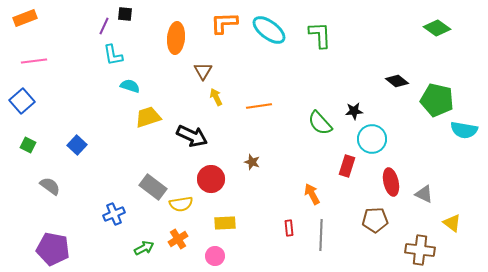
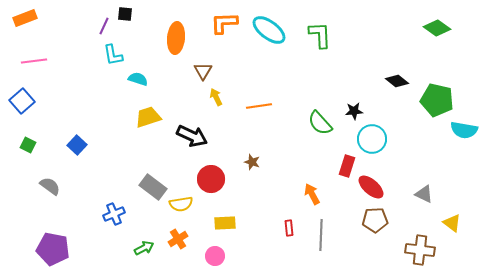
cyan semicircle at (130, 86): moved 8 px right, 7 px up
red ellipse at (391, 182): moved 20 px left, 5 px down; rotated 36 degrees counterclockwise
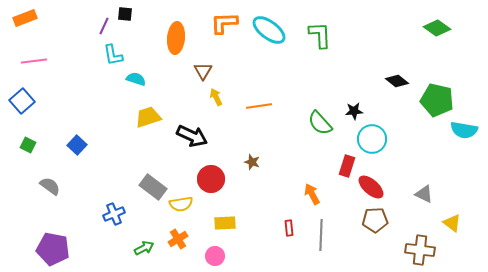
cyan semicircle at (138, 79): moved 2 px left
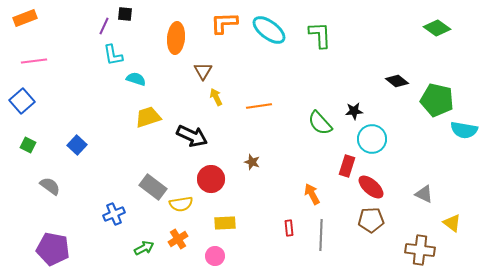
brown pentagon at (375, 220): moved 4 px left
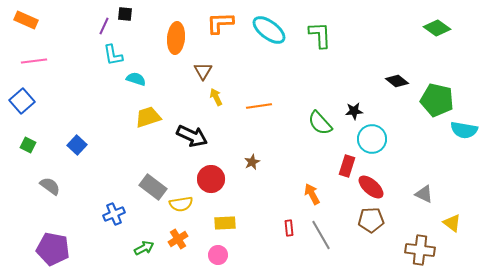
orange rectangle at (25, 18): moved 1 px right, 2 px down; rotated 45 degrees clockwise
orange L-shape at (224, 23): moved 4 px left
brown star at (252, 162): rotated 28 degrees clockwise
gray line at (321, 235): rotated 32 degrees counterclockwise
pink circle at (215, 256): moved 3 px right, 1 px up
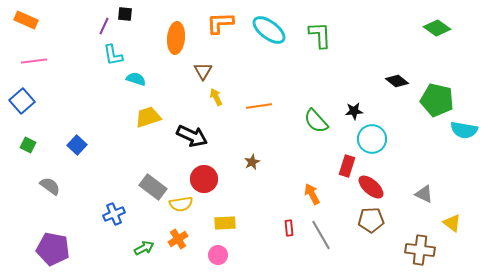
green semicircle at (320, 123): moved 4 px left, 2 px up
red circle at (211, 179): moved 7 px left
